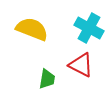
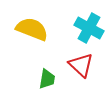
red triangle: rotated 16 degrees clockwise
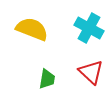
red triangle: moved 10 px right, 7 px down
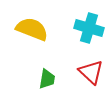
cyan cross: rotated 12 degrees counterclockwise
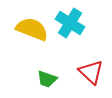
cyan cross: moved 19 px left, 5 px up; rotated 16 degrees clockwise
green trapezoid: rotated 100 degrees clockwise
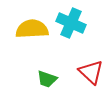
cyan cross: moved 1 px right; rotated 8 degrees counterclockwise
yellow semicircle: rotated 24 degrees counterclockwise
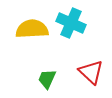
green trapezoid: rotated 95 degrees clockwise
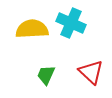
green trapezoid: moved 1 px left, 4 px up
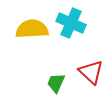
green trapezoid: moved 10 px right, 8 px down
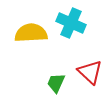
yellow semicircle: moved 1 px left, 4 px down
red triangle: moved 1 px left
